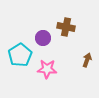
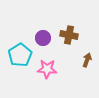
brown cross: moved 3 px right, 8 px down
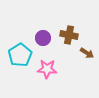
brown arrow: moved 7 px up; rotated 104 degrees clockwise
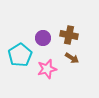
brown arrow: moved 15 px left, 5 px down
pink star: rotated 18 degrees counterclockwise
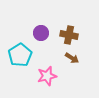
purple circle: moved 2 px left, 5 px up
pink star: moved 7 px down
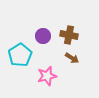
purple circle: moved 2 px right, 3 px down
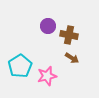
purple circle: moved 5 px right, 10 px up
cyan pentagon: moved 11 px down
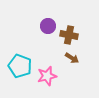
cyan pentagon: rotated 20 degrees counterclockwise
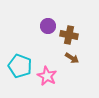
pink star: rotated 30 degrees counterclockwise
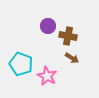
brown cross: moved 1 px left, 1 px down
cyan pentagon: moved 1 px right, 2 px up
